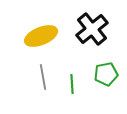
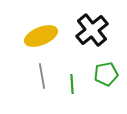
black cross: moved 1 px down
gray line: moved 1 px left, 1 px up
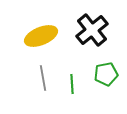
gray line: moved 1 px right, 2 px down
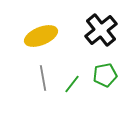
black cross: moved 9 px right
green pentagon: moved 1 px left, 1 px down
green line: rotated 42 degrees clockwise
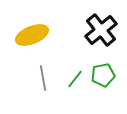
yellow ellipse: moved 9 px left, 1 px up
green pentagon: moved 2 px left
green line: moved 3 px right, 5 px up
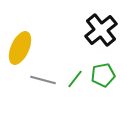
yellow ellipse: moved 12 px left, 13 px down; rotated 44 degrees counterclockwise
gray line: moved 2 px down; rotated 65 degrees counterclockwise
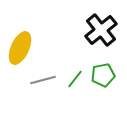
gray line: rotated 30 degrees counterclockwise
